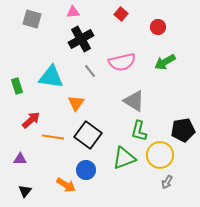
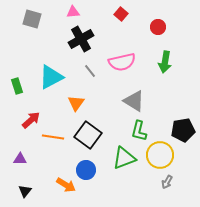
green arrow: rotated 50 degrees counterclockwise
cyan triangle: rotated 36 degrees counterclockwise
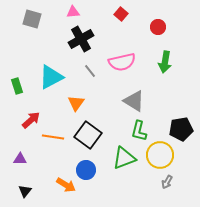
black pentagon: moved 2 px left, 1 px up
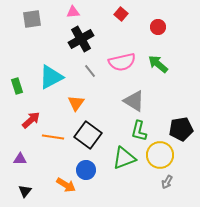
gray square: rotated 24 degrees counterclockwise
green arrow: moved 7 px left, 2 px down; rotated 120 degrees clockwise
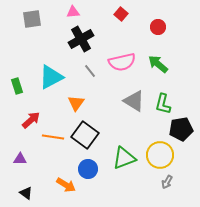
green L-shape: moved 24 px right, 27 px up
black square: moved 3 px left
blue circle: moved 2 px right, 1 px up
black triangle: moved 1 px right, 2 px down; rotated 32 degrees counterclockwise
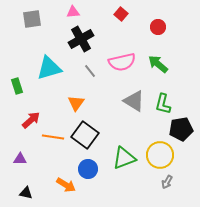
cyan triangle: moved 2 px left, 9 px up; rotated 12 degrees clockwise
black triangle: rotated 24 degrees counterclockwise
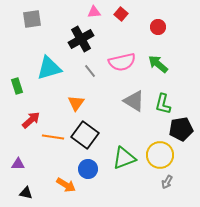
pink triangle: moved 21 px right
purple triangle: moved 2 px left, 5 px down
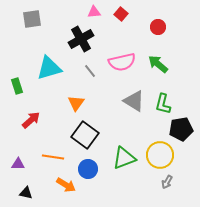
orange line: moved 20 px down
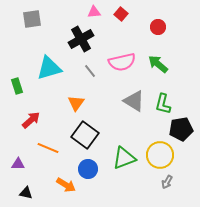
orange line: moved 5 px left, 9 px up; rotated 15 degrees clockwise
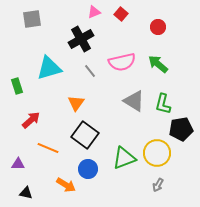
pink triangle: rotated 16 degrees counterclockwise
yellow circle: moved 3 px left, 2 px up
gray arrow: moved 9 px left, 3 px down
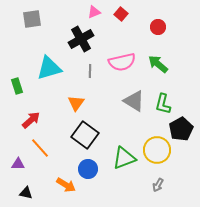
gray line: rotated 40 degrees clockwise
black pentagon: rotated 20 degrees counterclockwise
orange line: moved 8 px left; rotated 25 degrees clockwise
yellow circle: moved 3 px up
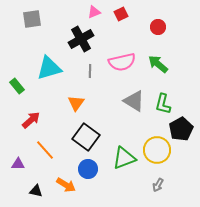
red square: rotated 24 degrees clockwise
green rectangle: rotated 21 degrees counterclockwise
black square: moved 1 px right, 2 px down
orange line: moved 5 px right, 2 px down
black triangle: moved 10 px right, 2 px up
